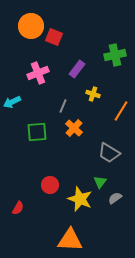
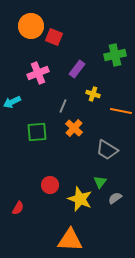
orange line: rotated 70 degrees clockwise
gray trapezoid: moved 2 px left, 3 px up
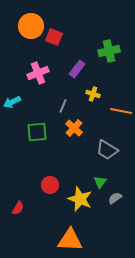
green cross: moved 6 px left, 4 px up
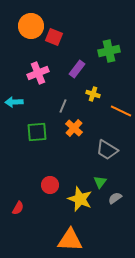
cyan arrow: moved 2 px right; rotated 24 degrees clockwise
orange line: rotated 15 degrees clockwise
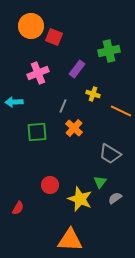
gray trapezoid: moved 3 px right, 4 px down
